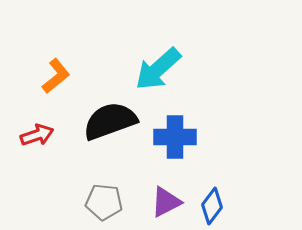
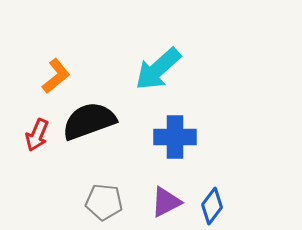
black semicircle: moved 21 px left
red arrow: rotated 132 degrees clockwise
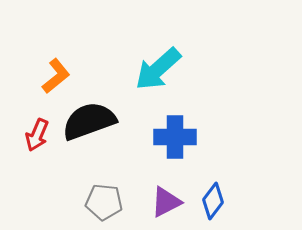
blue diamond: moved 1 px right, 5 px up
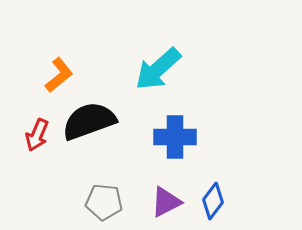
orange L-shape: moved 3 px right, 1 px up
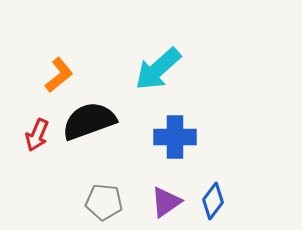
purple triangle: rotated 8 degrees counterclockwise
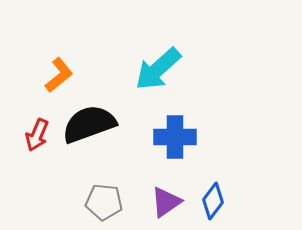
black semicircle: moved 3 px down
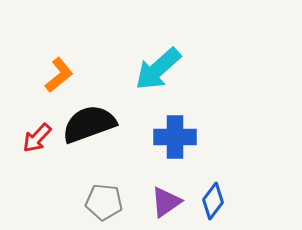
red arrow: moved 3 px down; rotated 20 degrees clockwise
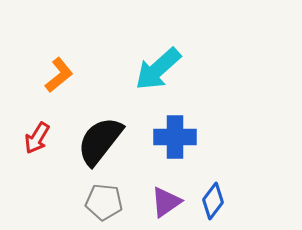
black semicircle: moved 11 px right, 17 px down; rotated 32 degrees counterclockwise
red arrow: rotated 12 degrees counterclockwise
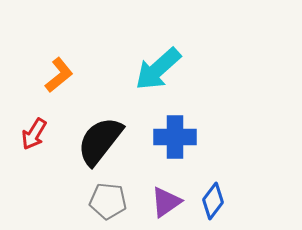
red arrow: moved 3 px left, 4 px up
gray pentagon: moved 4 px right, 1 px up
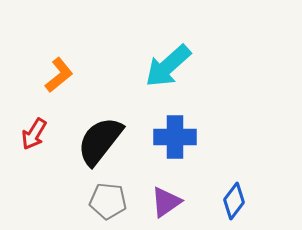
cyan arrow: moved 10 px right, 3 px up
blue diamond: moved 21 px right
